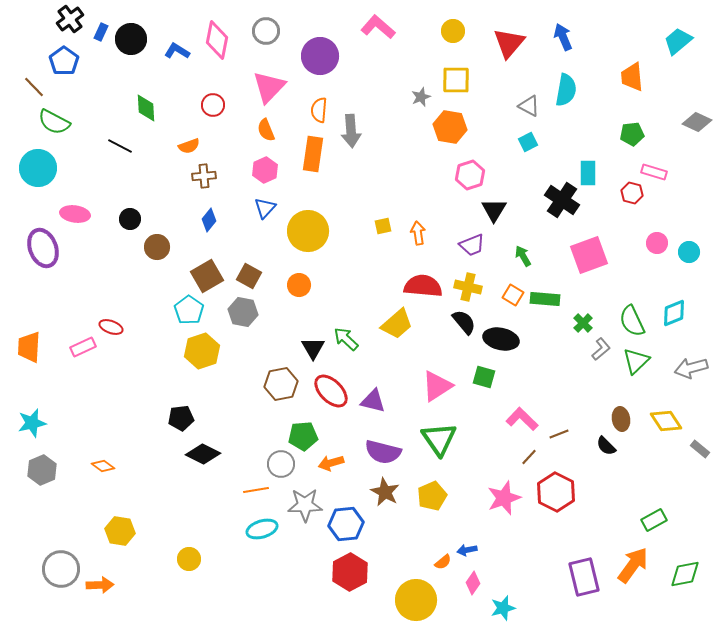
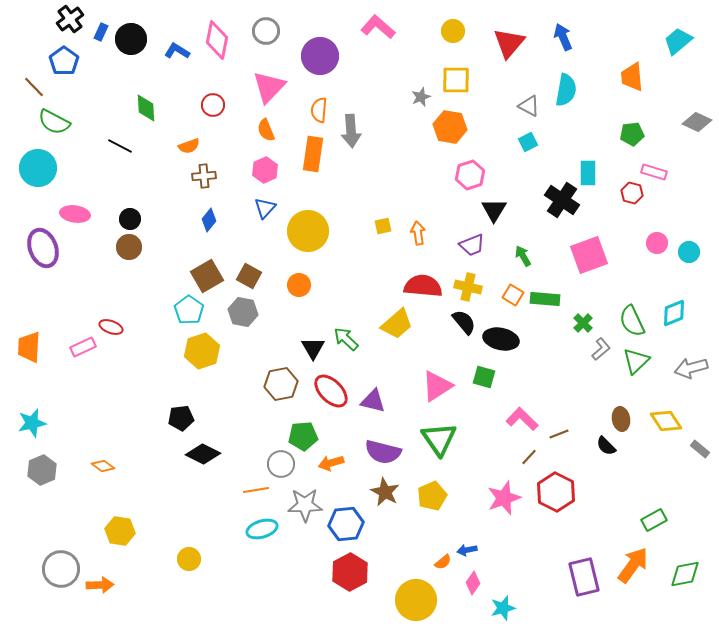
brown circle at (157, 247): moved 28 px left
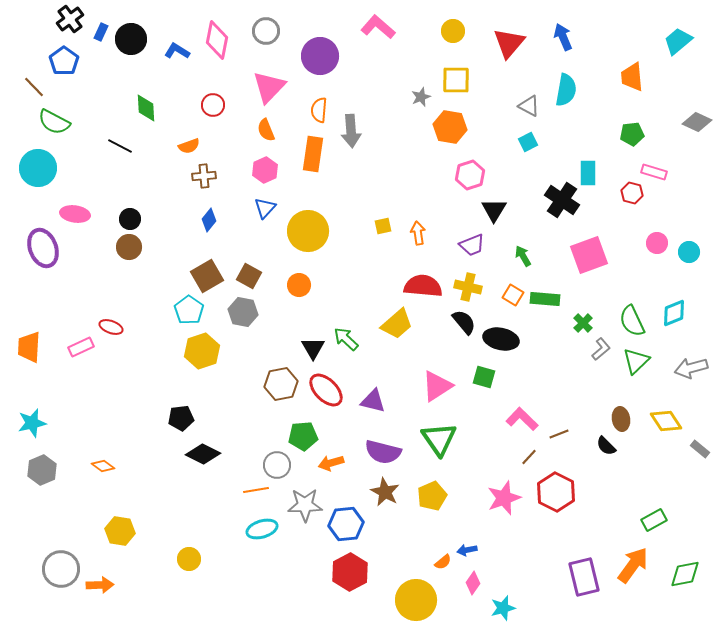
pink rectangle at (83, 347): moved 2 px left
red ellipse at (331, 391): moved 5 px left, 1 px up
gray circle at (281, 464): moved 4 px left, 1 px down
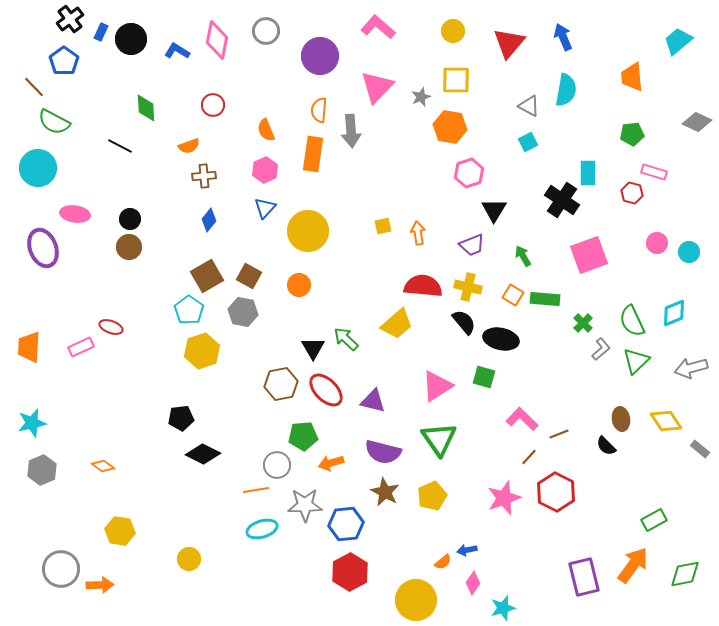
pink triangle at (269, 87): moved 108 px right
pink hexagon at (470, 175): moved 1 px left, 2 px up
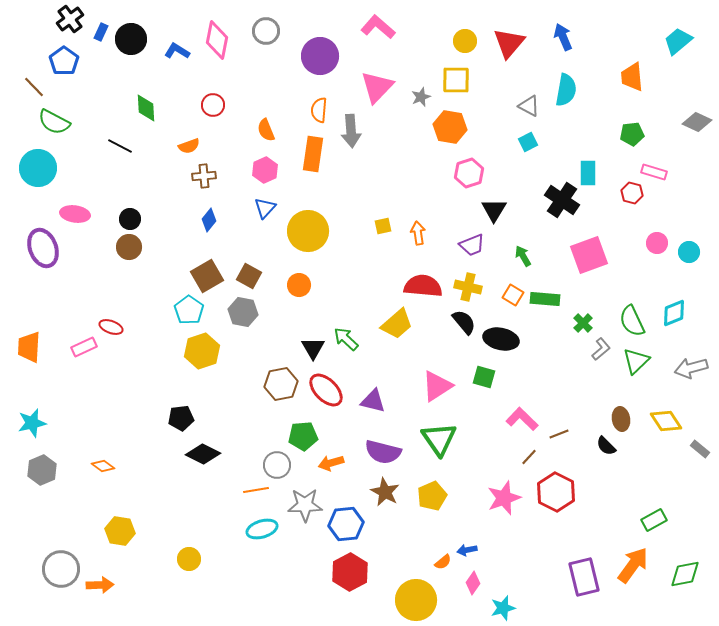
yellow circle at (453, 31): moved 12 px right, 10 px down
pink rectangle at (81, 347): moved 3 px right
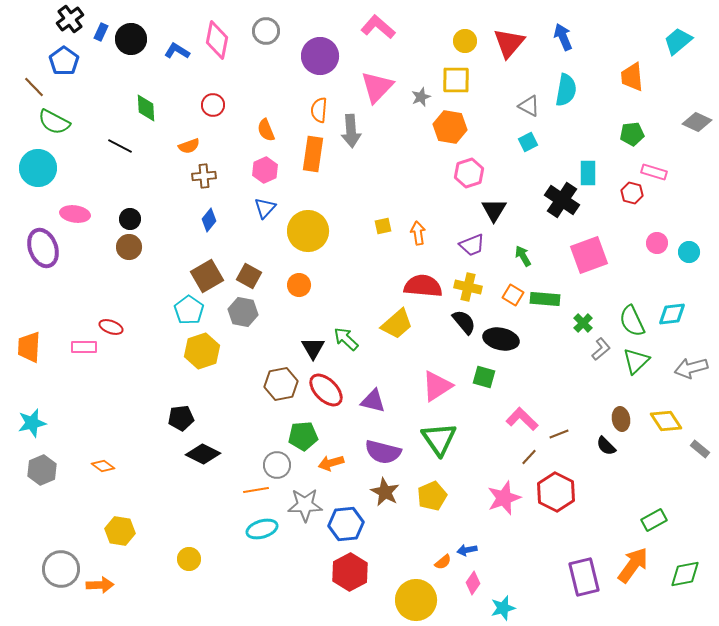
cyan diamond at (674, 313): moved 2 px left, 1 px down; rotated 16 degrees clockwise
pink rectangle at (84, 347): rotated 25 degrees clockwise
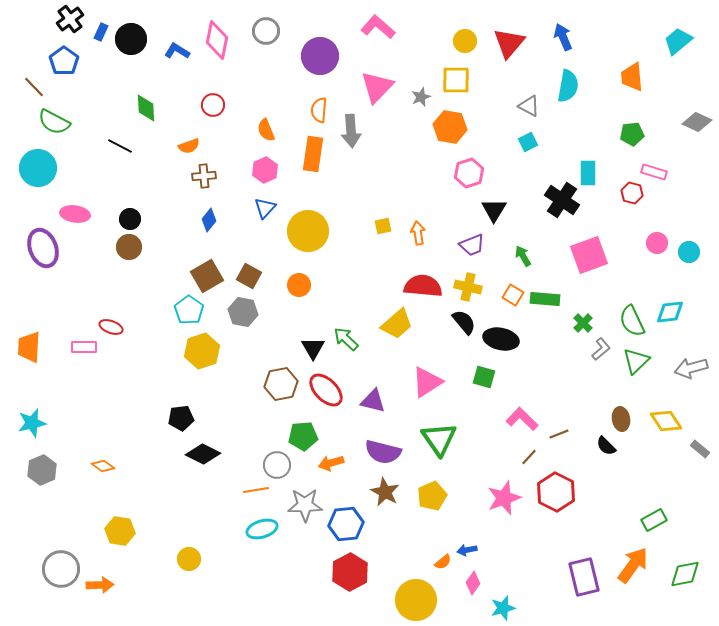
cyan semicircle at (566, 90): moved 2 px right, 4 px up
cyan diamond at (672, 314): moved 2 px left, 2 px up
pink triangle at (437, 386): moved 10 px left, 4 px up
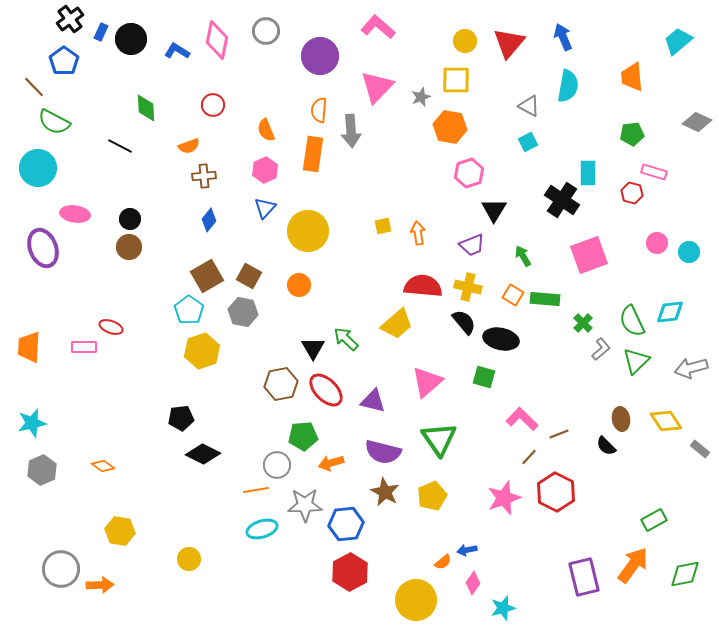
pink triangle at (427, 382): rotated 8 degrees counterclockwise
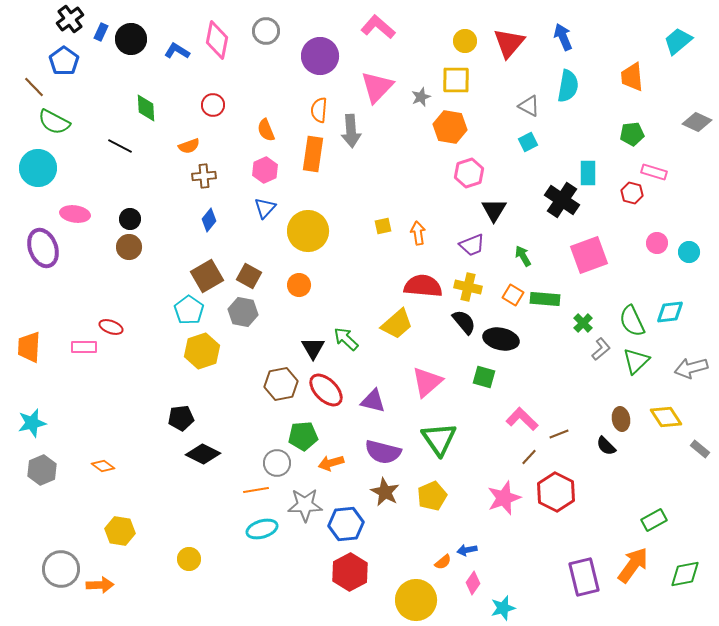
yellow diamond at (666, 421): moved 4 px up
gray circle at (277, 465): moved 2 px up
